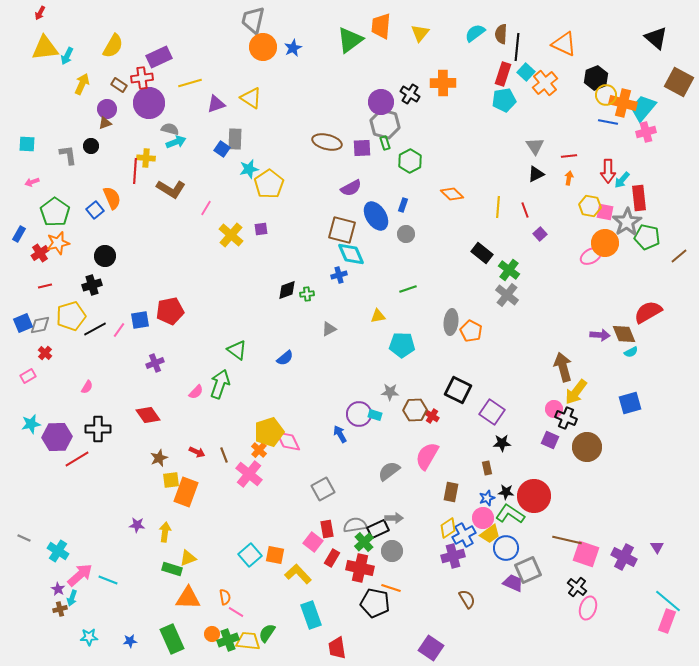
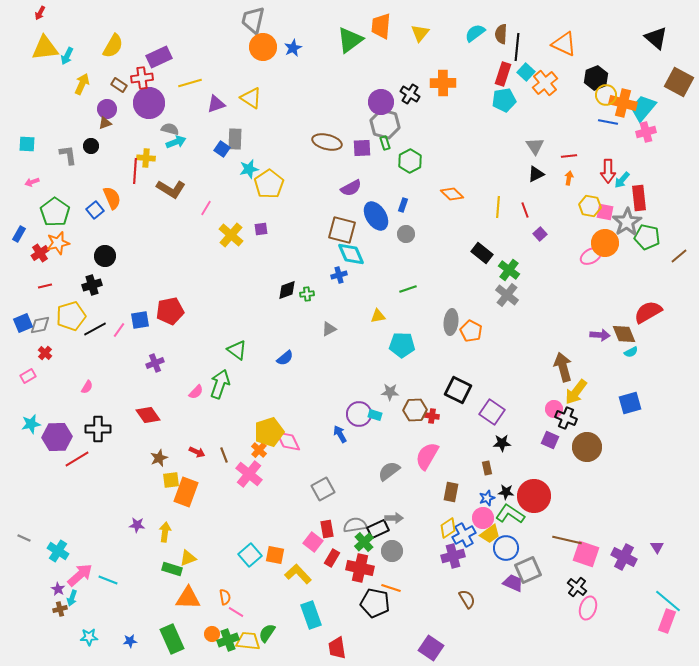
red cross at (432, 416): rotated 24 degrees counterclockwise
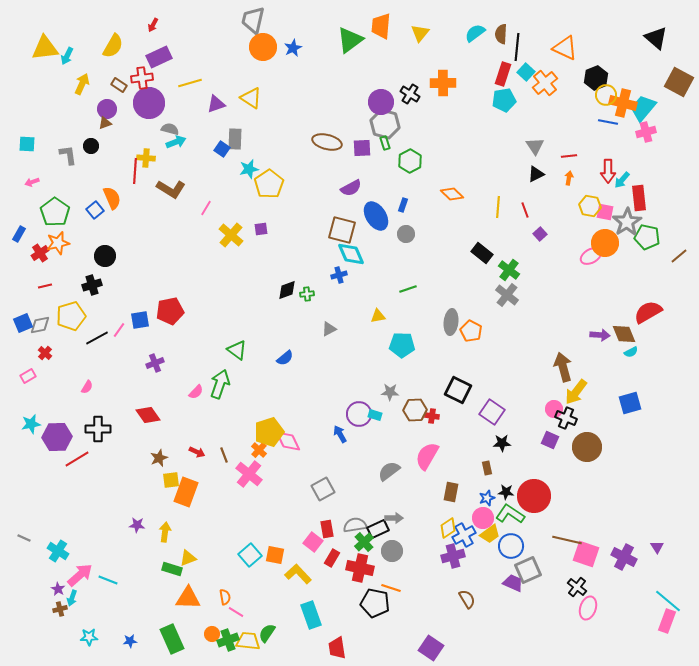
red arrow at (40, 13): moved 113 px right, 12 px down
orange triangle at (564, 44): moved 1 px right, 4 px down
black line at (95, 329): moved 2 px right, 9 px down
blue circle at (506, 548): moved 5 px right, 2 px up
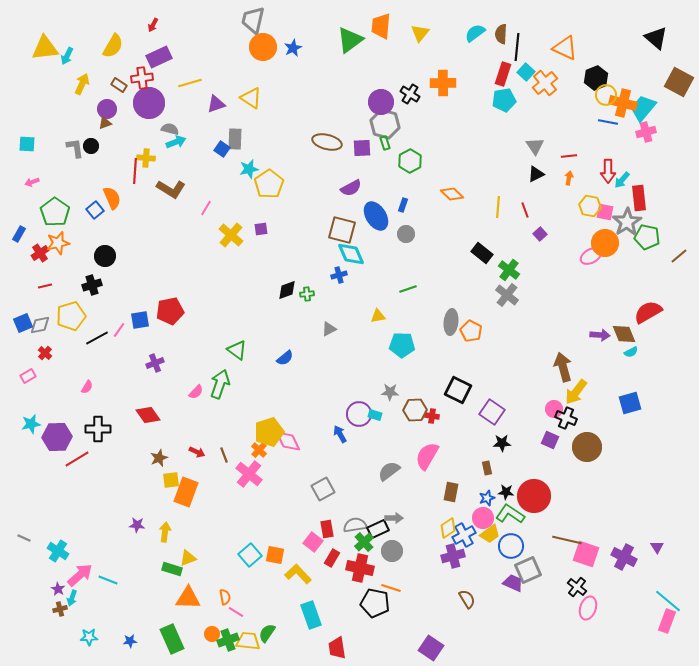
gray L-shape at (68, 155): moved 7 px right, 7 px up
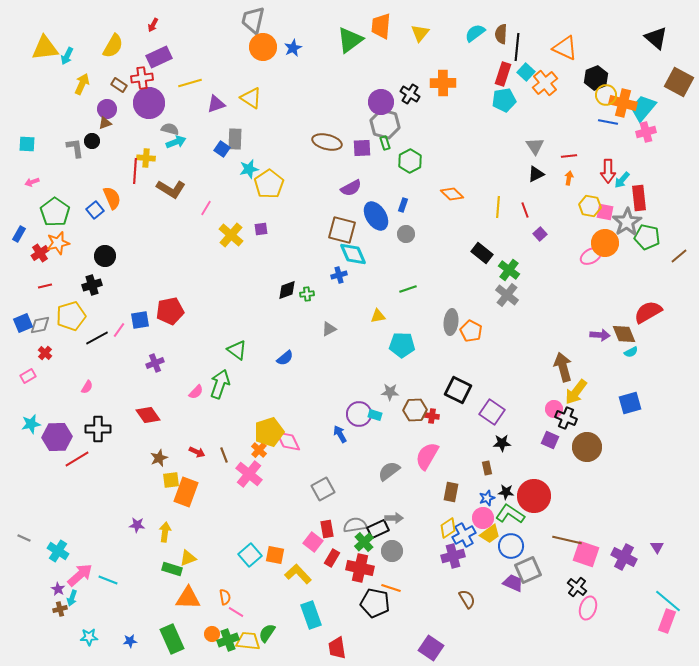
black circle at (91, 146): moved 1 px right, 5 px up
cyan diamond at (351, 254): moved 2 px right
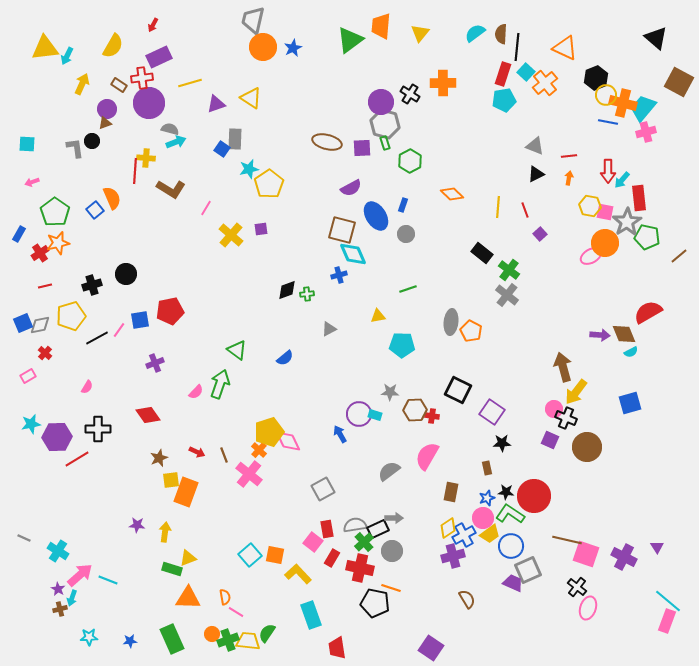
gray triangle at (535, 146): rotated 36 degrees counterclockwise
black circle at (105, 256): moved 21 px right, 18 px down
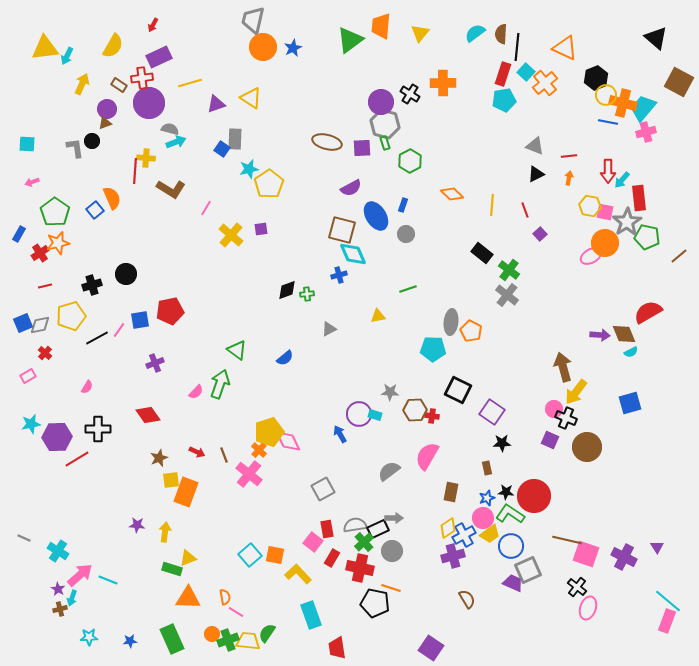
yellow line at (498, 207): moved 6 px left, 2 px up
cyan pentagon at (402, 345): moved 31 px right, 4 px down
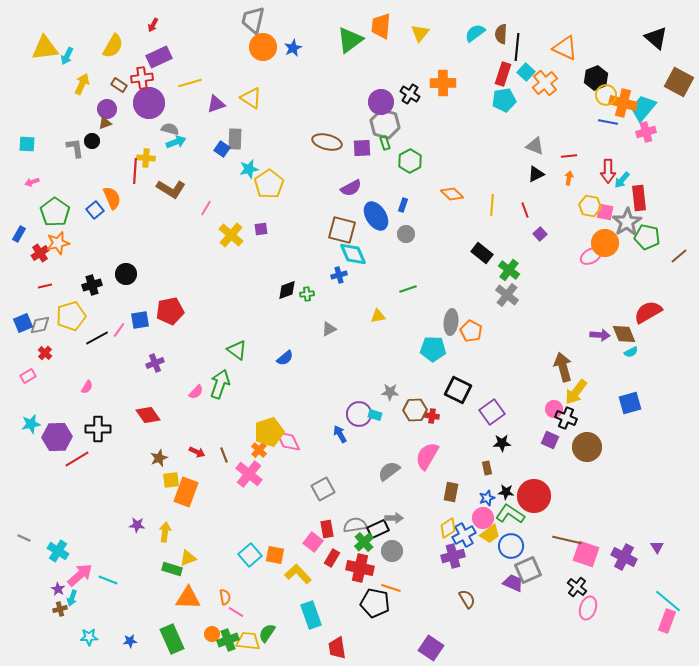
purple square at (492, 412): rotated 20 degrees clockwise
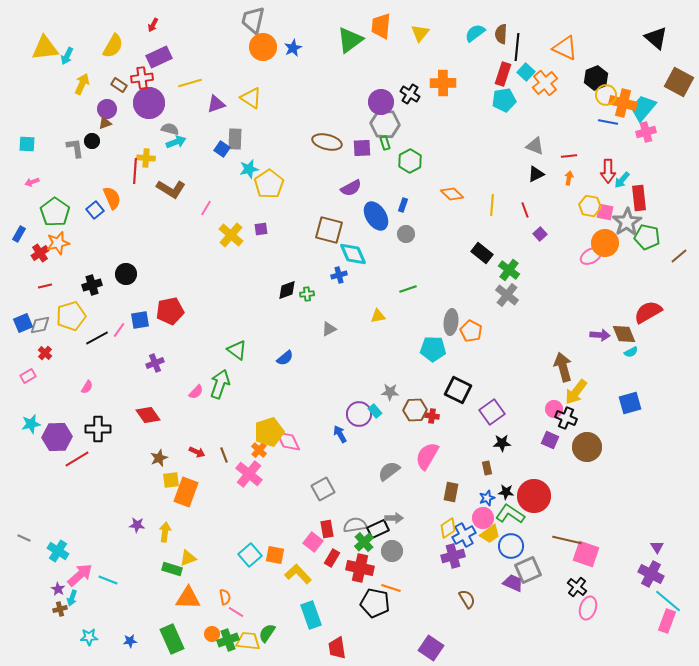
gray hexagon at (385, 124): rotated 12 degrees counterclockwise
brown square at (342, 230): moved 13 px left
cyan rectangle at (375, 415): moved 4 px up; rotated 32 degrees clockwise
purple cross at (624, 557): moved 27 px right, 17 px down
